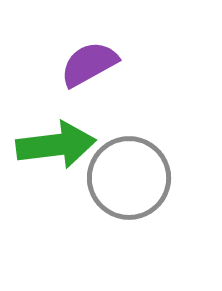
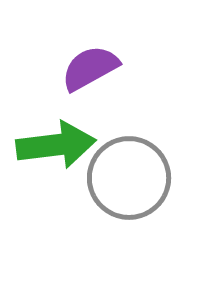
purple semicircle: moved 1 px right, 4 px down
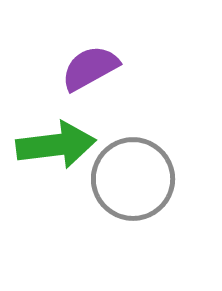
gray circle: moved 4 px right, 1 px down
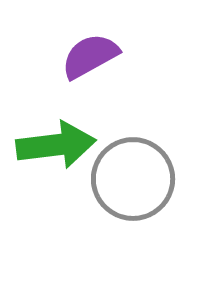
purple semicircle: moved 12 px up
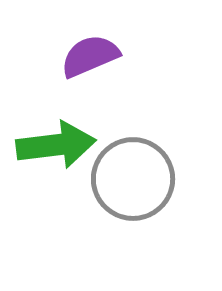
purple semicircle: rotated 6 degrees clockwise
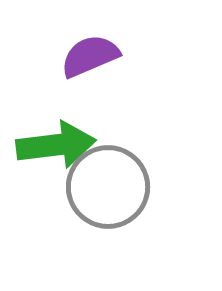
gray circle: moved 25 px left, 8 px down
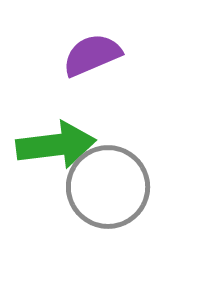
purple semicircle: moved 2 px right, 1 px up
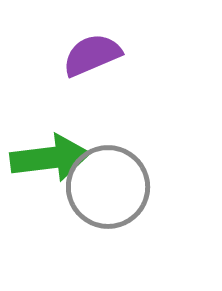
green arrow: moved 6 px left, 13 px down
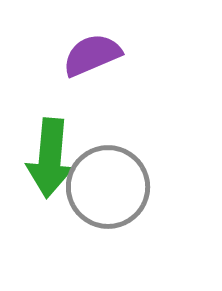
green arrow: rotated 102 degrees clockwise
